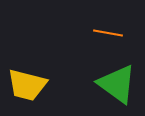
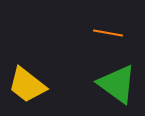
yellow trapezoid: rotated 24 degrees clockwise
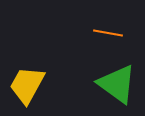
yellow trapezoid: rotated 81 degrees clockwise
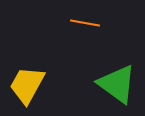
orange line: moved 23 px left, 10 px up
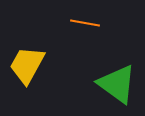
yellow trapezoid: moved 20 px up
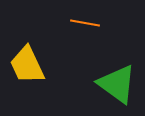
yellow trapezoid: rotated 54 degrees counterclockwise
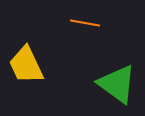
yellow trapezoid: moved 1 px left
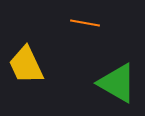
green triangle: moved 1 px up; rotated 6 degrees counterclockwise
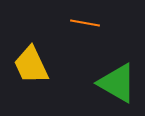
yellow trapezoid: moved 5 px right
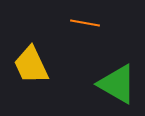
green triangle: moved 1 px down
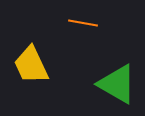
orange line: moved 2 px left
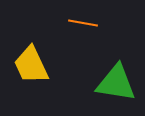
green triangle: moved 1 px left, 1 px up; rotated 21 degrees counterclockwise
